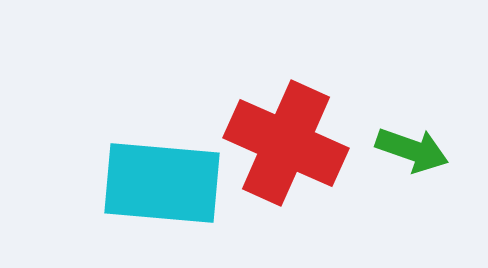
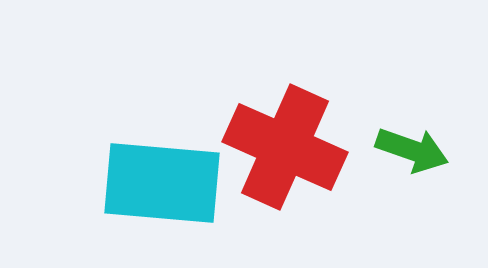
red cross: moved 1 px left, 4 px down
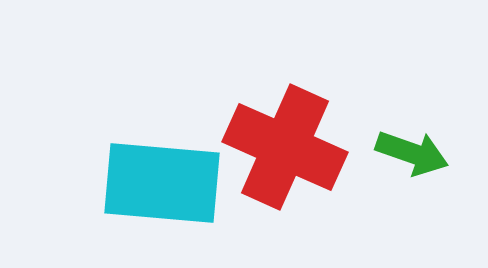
green arrow: moved 3 px down
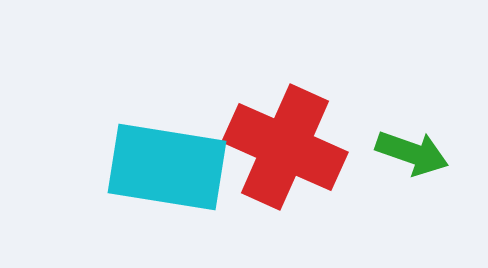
cyan rectangle: moved 5 px right, 16 px up; rotated 4 degrees clockwise
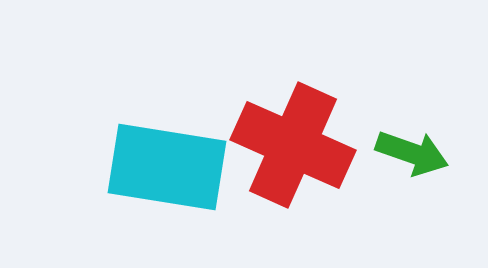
red cross: moved 8 px right, 2 px up
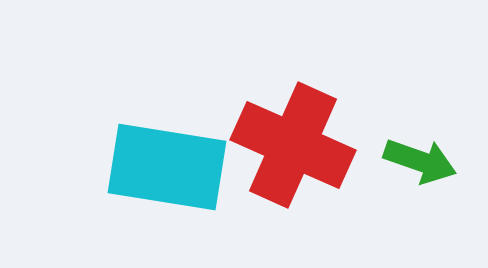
green arrow: moved 8 px right, 8 px down
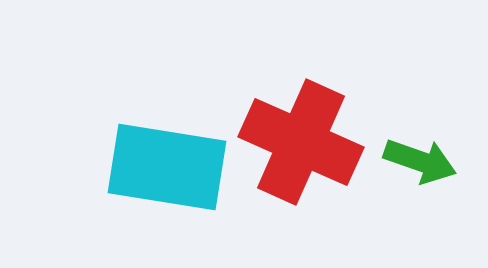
red cross: moved 8 px right, 3 px up
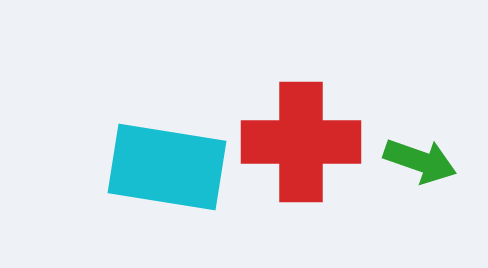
red cross: rotated 24 degrees counterclockwise
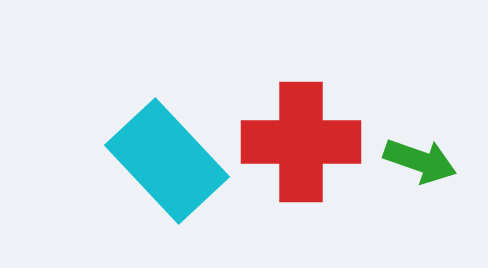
cyan rectangle: moved 6 px up; rotated 38 degrees clockwise
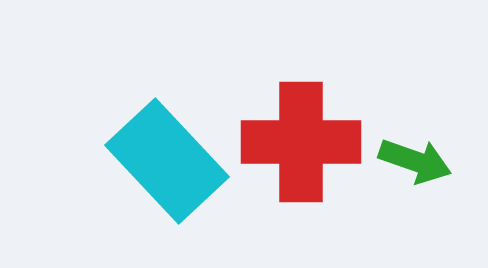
green arrow: moved 5 px left
